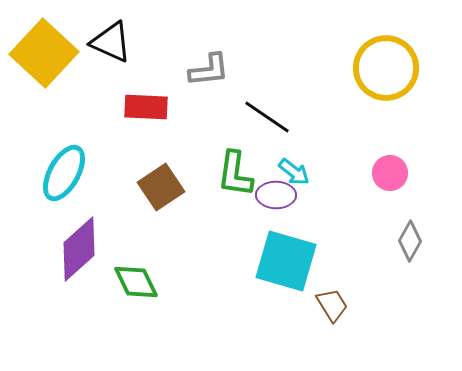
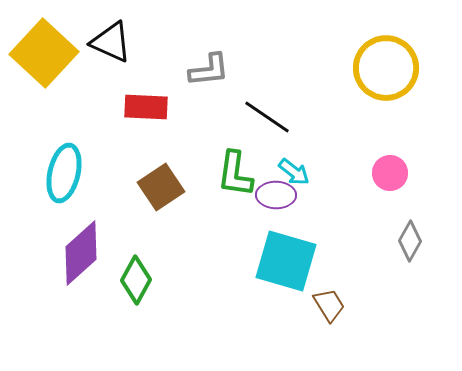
cyan ellipse: rotated 16 degrees counterclockwise
purple diamond: moved 2 px right, 4 px down
green diamond: moved 2 px up; rotated 54 degrees clockwise
brown trapezoid: moved 3 px left
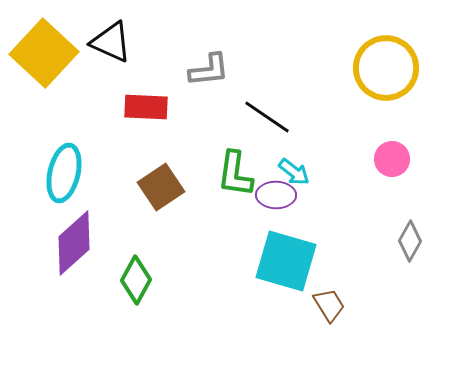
pink circle: moved 2 px right, 14 px up
purple diamond: moved 7 px left, 10 px up
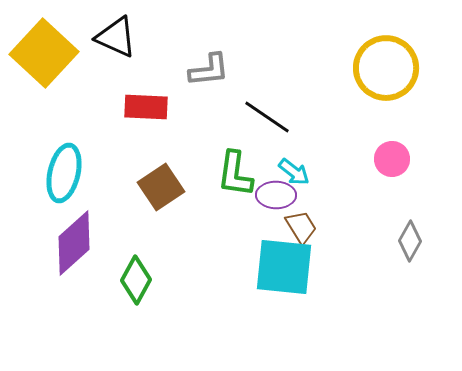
black triangle: moved 5 px right, 5 px up
cyan square: moved 2 px left, 6 px down; rotated 10 degrees counterclockwise
brown trapezoid: moved 28 px left, 78 px up
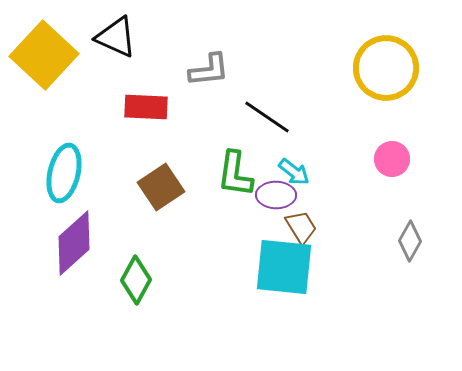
yellow square: moved 2 px down
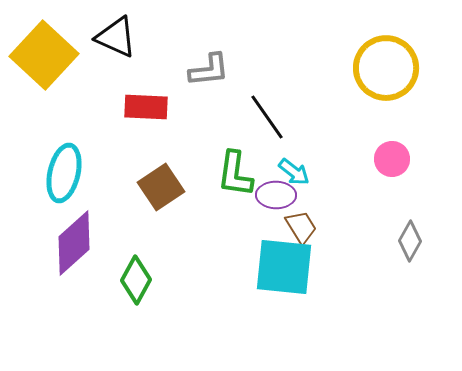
black line: rotated 21 degrees clockwise
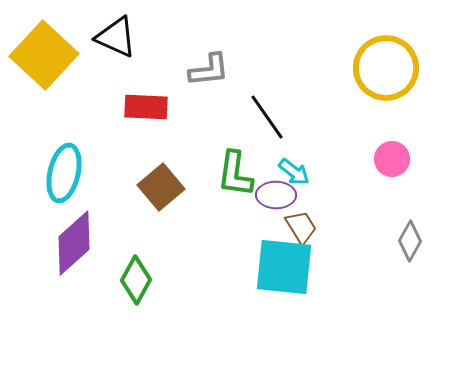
brown square: rotated 6 degrees counterclockwise
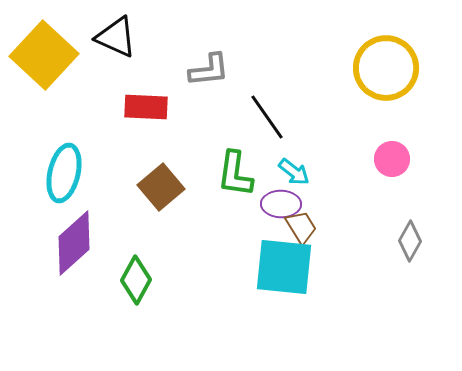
purple ellipse: moved 5 px right, 9 px down
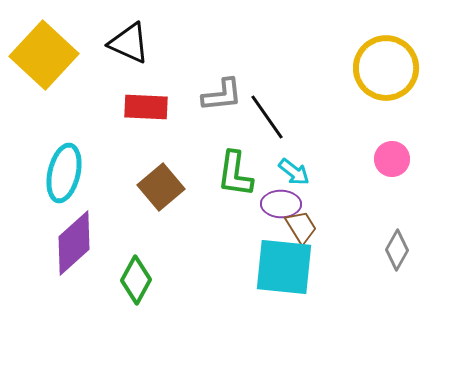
black triangle: moved 13 px right, 6 px down
gray L-shape: moved 13 px right, 25 px down
gray diamond: moved 13 px left, 9 px down
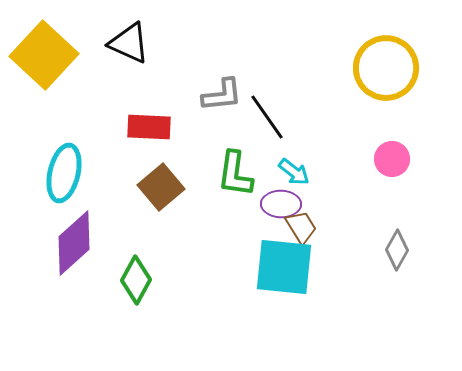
red rectangle: moved 3 px right, 20 px down
